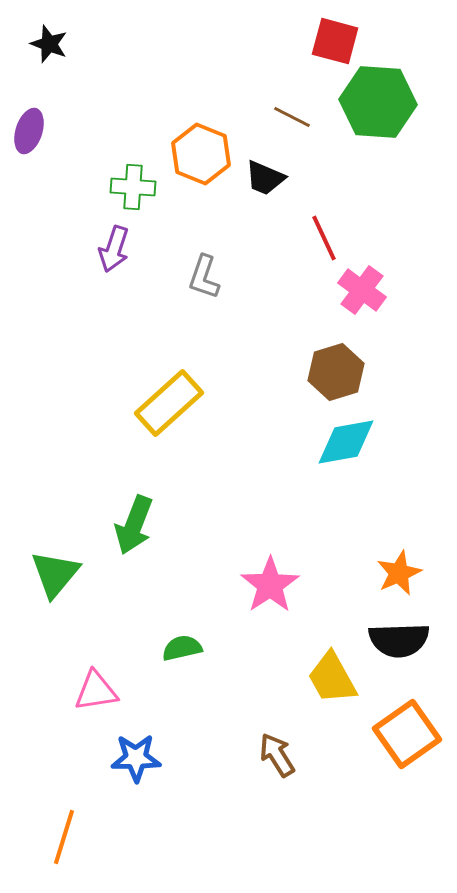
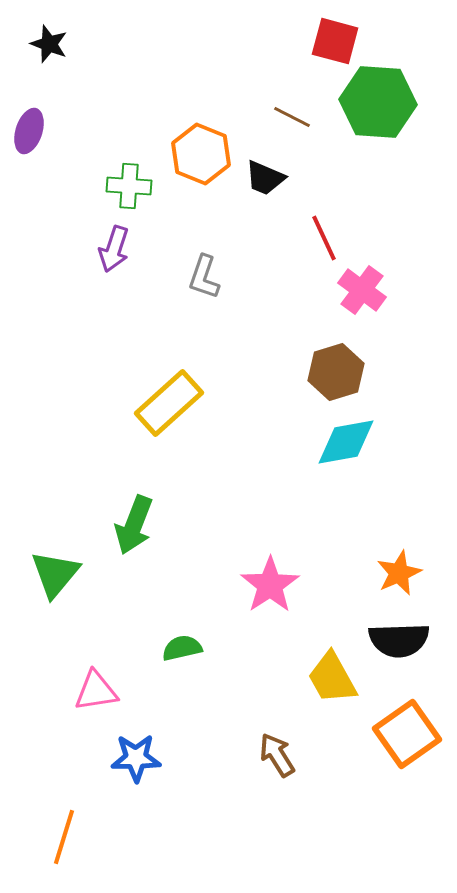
green cross: moved 4 px left, 1 px up
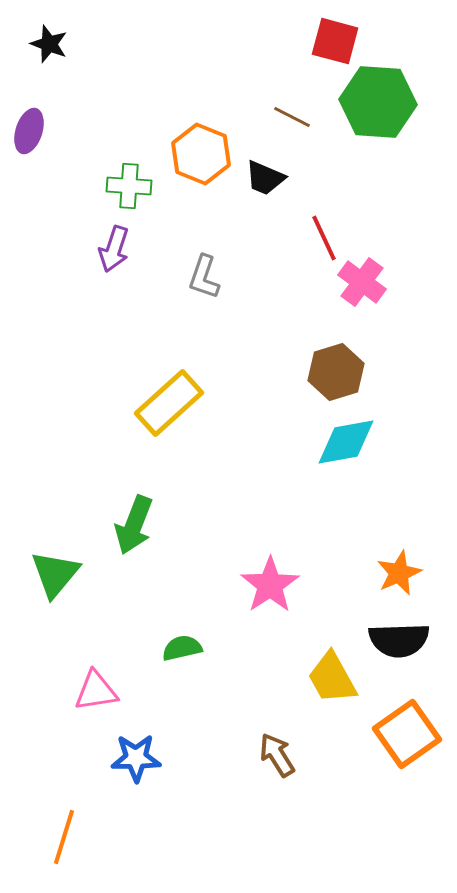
pink cross: moved 8 px up
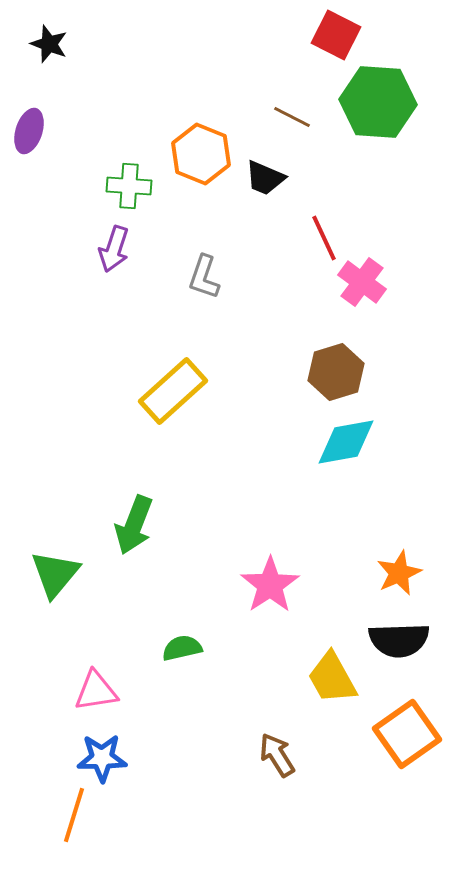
red square: moved 1 px right, 6 px up; rotated 12 degrees clockwise
yellow rectangle: moved 4 px right, 12 px up
blue star: moved 34 px left
orange line: moved 10 px right, 22 px up
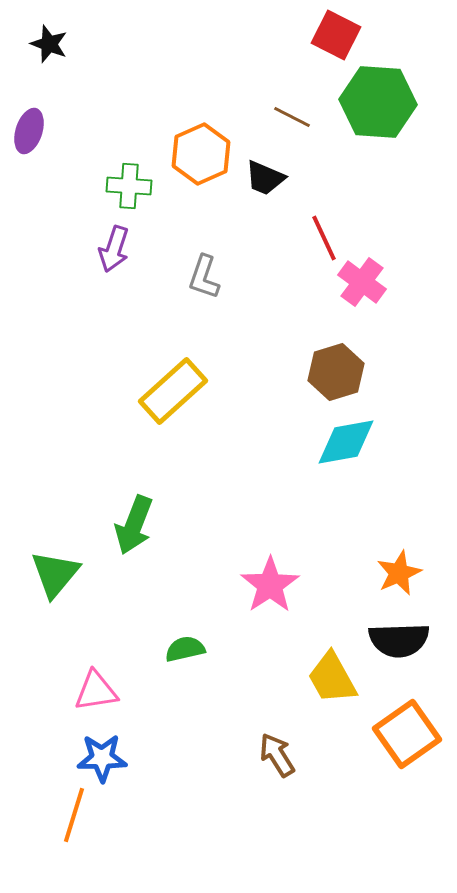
orange hexagon: rotated 14 degrees clockwise
green semicircle: moved 3 px right, 1 px down
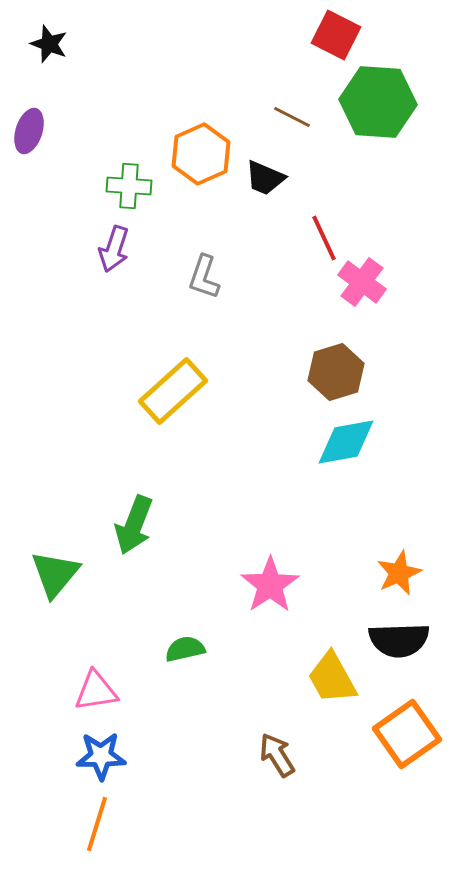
blue star: moved 1 px left, 2 px up
orange line: moved 23 px right, 9 px down
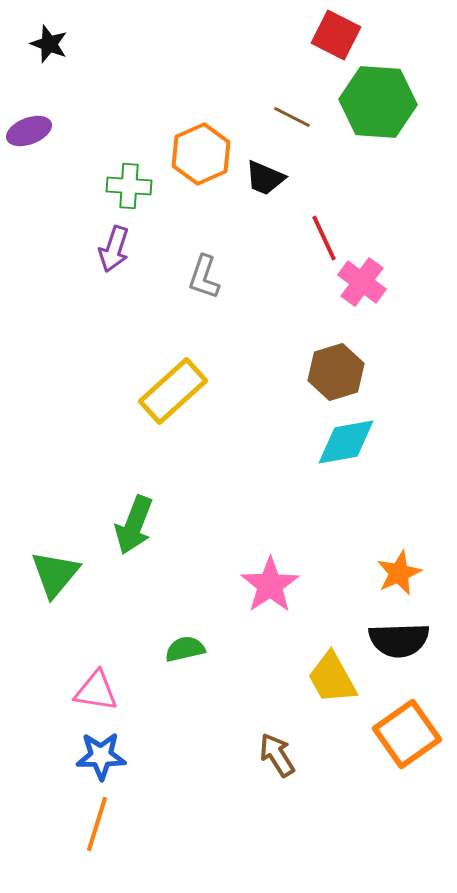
purple ellipse: rotated 51 degrees clockwise
pink triangle: rotated 18 degrees clockwise
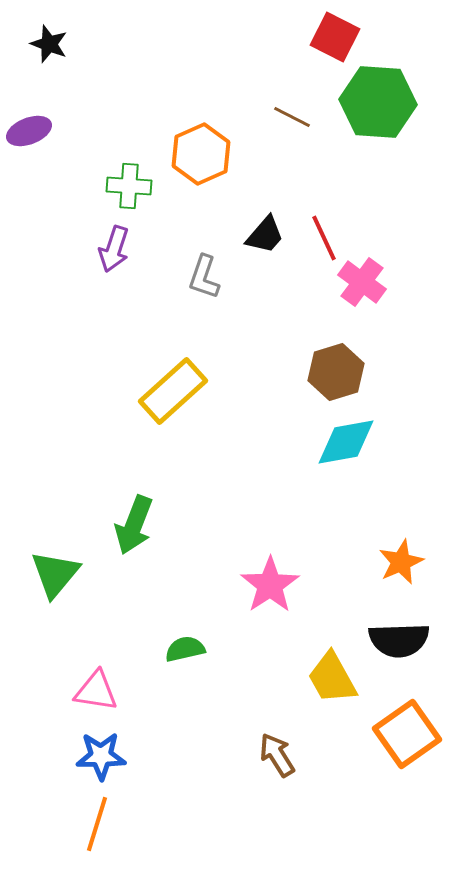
red square: moved 1 px left, 2 px down
black trapezoid: moved 57 px down; rotated 72 degrees counterclockwise
orange star: moved 2 px right, 11 px up
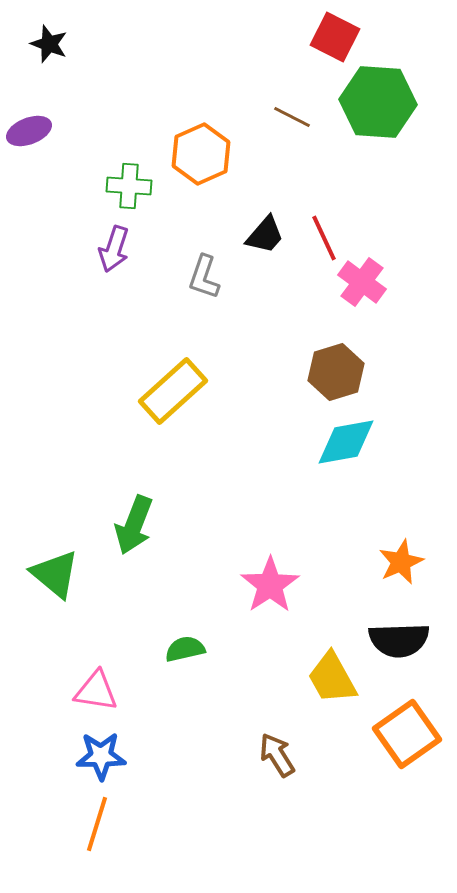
green triangle: rotated 30 degrees counterclockwise
